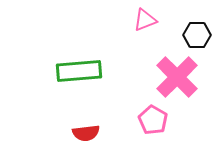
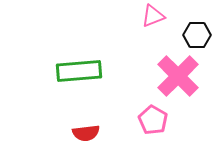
pink triangle: moved 8 px right, 4 px up
pink cross: moved 1 px right, 1 px up
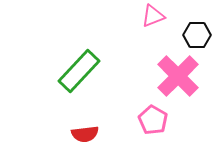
green rectangle: rotated 42 degrees counterclockwise
red semicircle: moved 1 px left, 1 px down
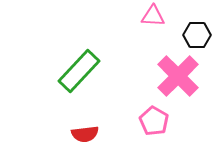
pink triangle: rotated 25 degrees clockwise
pink pentagon: moved 1 px right, 1 px down
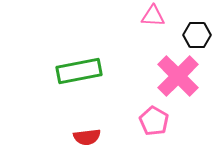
green rectangle: rotated 36 degrees clockwise
red semicircle: moved 2 px right, 3 px down
